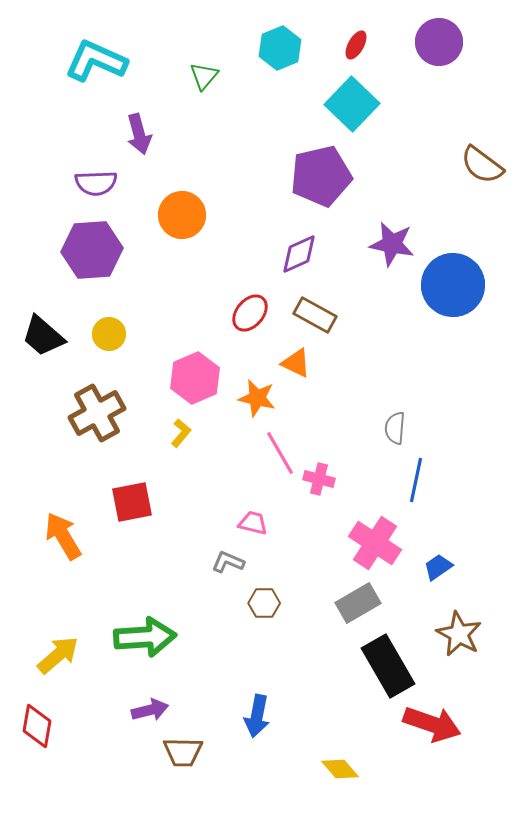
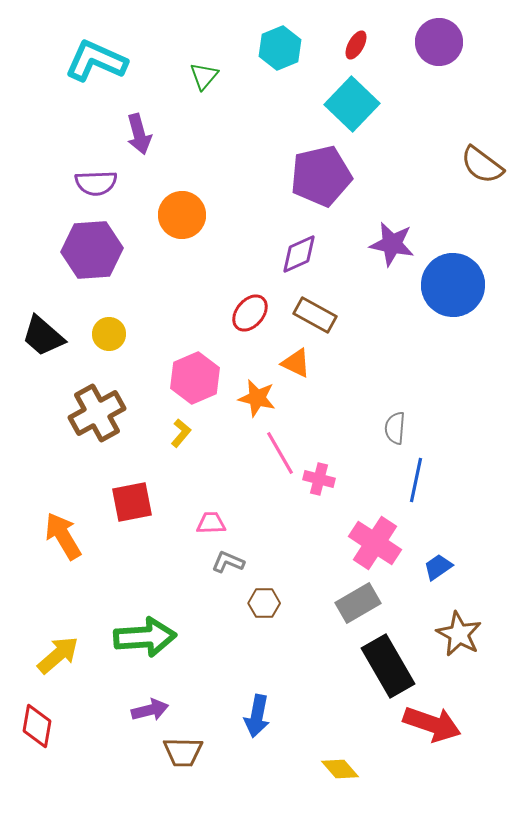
pink trapezoid at (253, 523): moved 42 px left; rotated 16 degrees counterclockwise
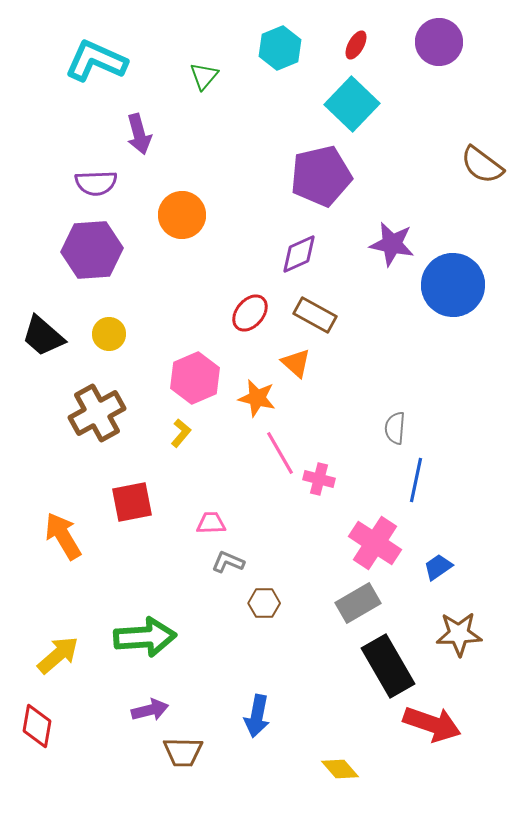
orange triangle at (296, 363): rotated 16 degrees clockwise
brown star at (459, 634): rotated 30 degrees counterclockwise
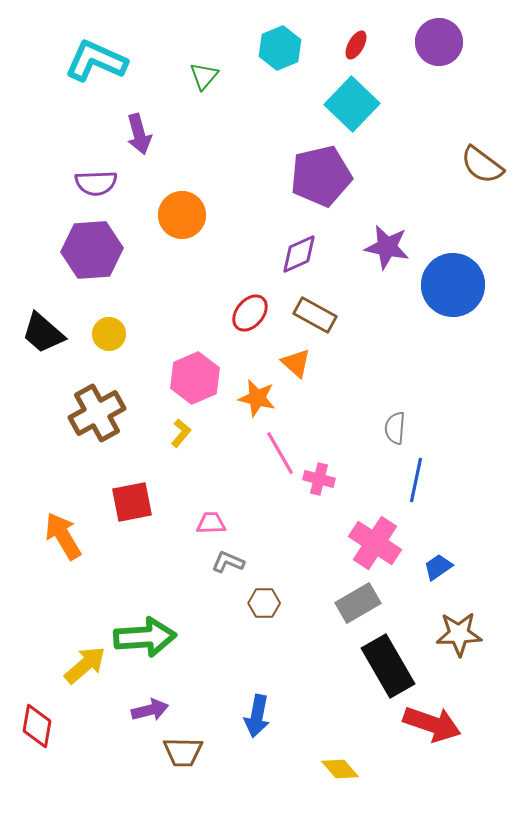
purple star at (392, 244): moved 5 px left, 3 px down
black trapezoid at (43, 336): moved 3 px up
yellow arrow at (58, 655): moved 27 px right, 10 px down
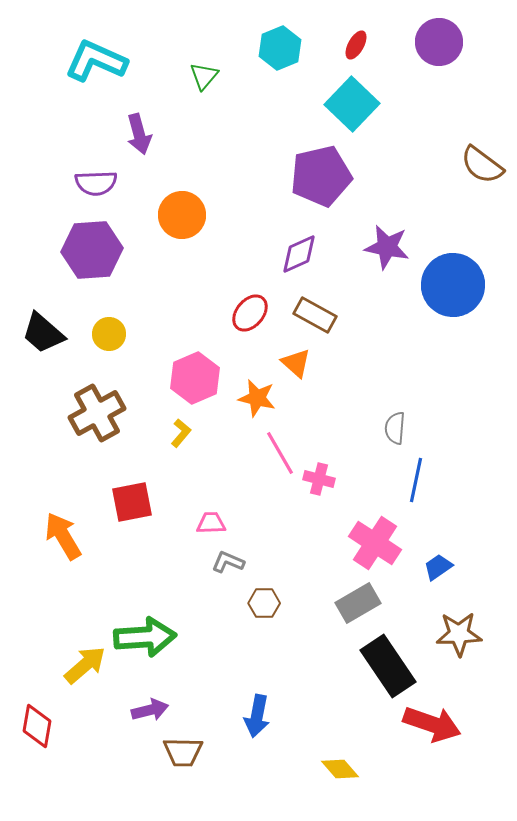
black rectangle at (388, 666): rotated 4 degrees counterclockwise
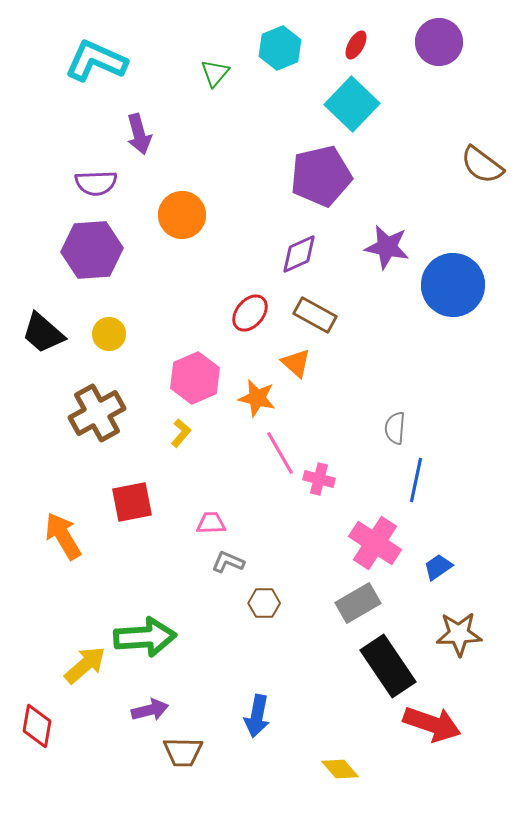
green triangle at (204, 76): moved 11 px right, 3 px up
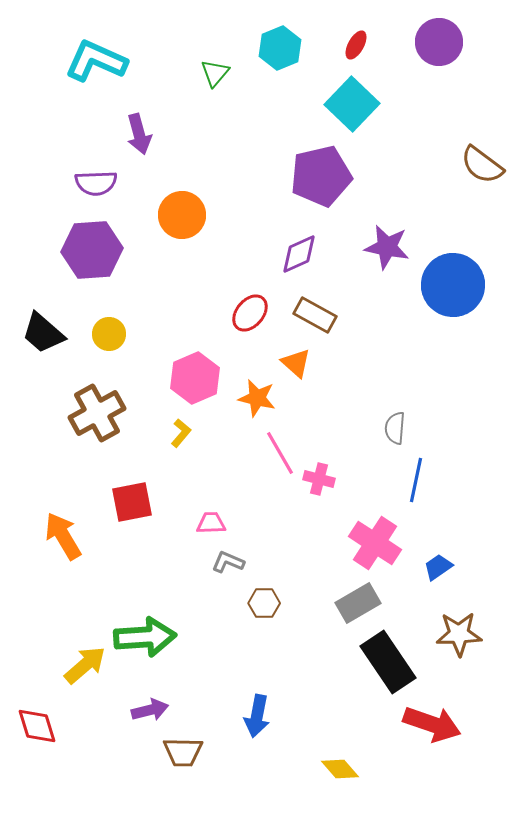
black rectangle at (388, 666): moved 4 px up
red diamond at (37, 726): rotated 27 degrees counterclockwise
